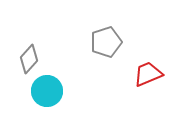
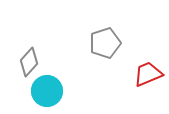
gray pentagon: moved 1 px left, 1 px down
gray diamond: moved 3 px down
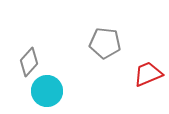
gray pentagon: rotated 24 degrees clockwise
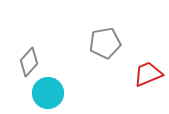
gray pentagon: rotated 16 degrees counterclockwise
cyan circle: moved 1 px right, 2 px down
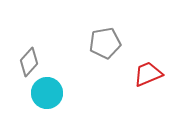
cyan circle: moved 1 px left
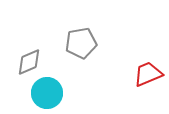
gray pentagon: moved 24 px left
gray diamond: rotated 24 degrees clockwise
